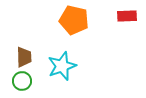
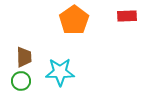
orange pentagon: rotated 24 degrees clockwise
cyan star: moved 2 px left, 6 px down; rotated 20 degrees clockwise
green circle: moved 1 px left
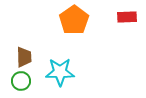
red rectangle: moved 1 px down
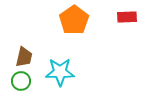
brown trapezoid: rotated 15 degrees clockwise
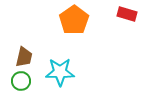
red rectangle: moved 3 px up; rotated 18 degrees clockwise
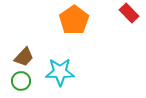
red rectangle: moved 2 px right, 1 px up; rotated 30 degrees clockwise
brown trapezoid: rotated 30 degrees clockwise
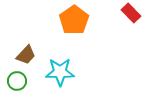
red rectangle: moved 2 px right
brown trapezoid: moved 2 px right, 2 px up
green circle: moved 4 px left
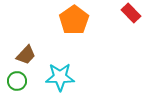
cyan star: moved 5 px down
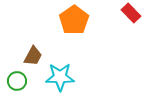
brown trapezoid: moved 7 px right, 1 px down; rotated 15 degrees counterclockwise
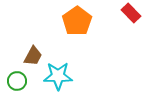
orange pentagon: moved 3 px right, 1 px down
cyan star: moved 2 px left, 1 px up
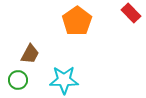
brown trapezoid: moved 3 px left, 2 px up
cyan star: moved 6 px right, 4 px down
green circle: moved 1 px right, 1 px up
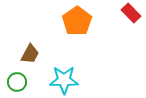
green circle: moved 1 px left, 2 px down
